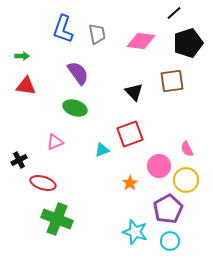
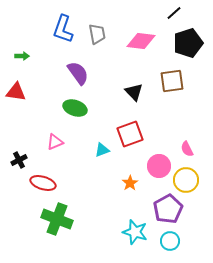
red triangle: moved 10 px left, 6 px down
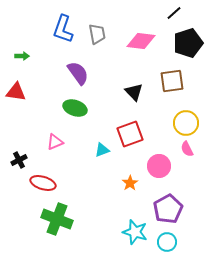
yellow circle: moved 57 px up
cyan circle: moved 3 px left, 1 px down
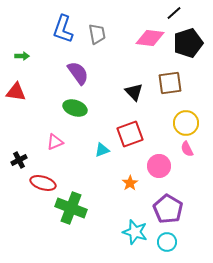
pink diamond: moved 9 px right, 3 px up
brown square: moved 2 px left, 2 px down
purple pentagon: rotated 12 degrees counterclockwise
green cross: moved 14 px right, 11 px up
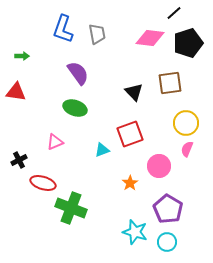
pink semicircle: rotated 49 degrees clockwise
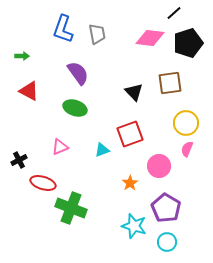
red triangle: moved 13 px right, 1 px up; rotated 20 degrees clockwise
pink triangle: moved 5 px right, 5 px down
purple pentagon: moved 2 px left, 1 px up
cyan star: moved 1 px left, 6 px up
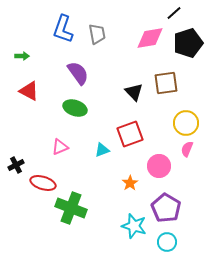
pink diamond: rotated 16 degrees counterclockwise
brown square: moved 4 px left
black cross: moved 3 px left, 5 px down
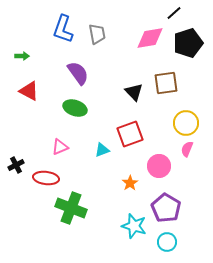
red ellipse: moved 3 px right, 5 px up; rotated 10 degrees counterclockwise
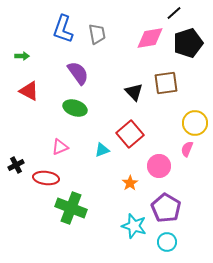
yellow circle: moved 9 px right
red square: rotated 20 degrees counterclockwise
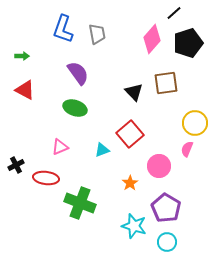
pink diamond: moved 2 px right, 1 px down; rotated 40 degrees counterclockwise
red triangle: moved 4 px left, 1 px up
green cross: moved 9 px right, 5 px up
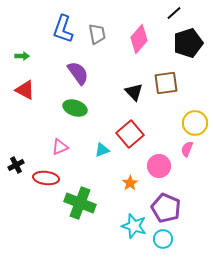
pink diamond: moved 13 px left
purple pentagon: rotated 8 degrees counterclockwise
cyan circle: moved 4 px left, 3 px up
